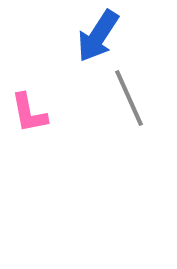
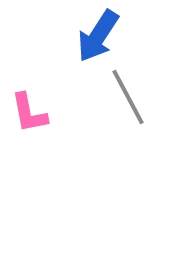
gray line: moved 1 px left, 1 px up; rotated 4 degrees counterclockwise
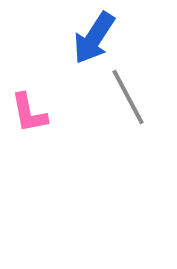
blue arrow: moved 4 px left, 2 px down
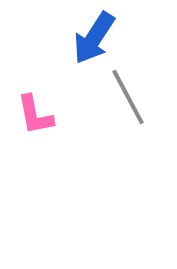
pink L-shape: moved 6 px right, 2 px down
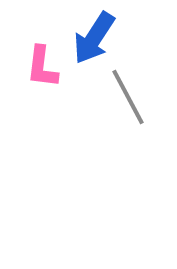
pink L-shape: moved 7 px right, 48 px up; rotated 18 degrees clockwise
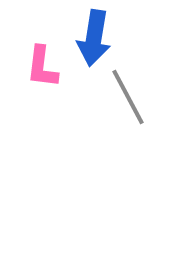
blue arrow: rotated 24 degrees counterclockwise
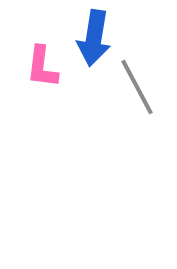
gray line: moved 9 px right, 10 px up
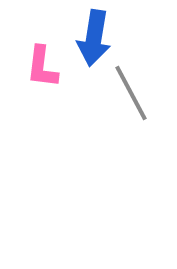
gray line: moved 6 px left, 6 px down
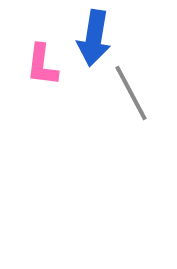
pink L-shape: moved 2 px up
